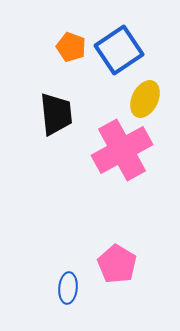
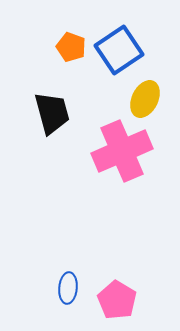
black trapezoid: moved 4 px left, 1 px up; rotated 9 degrees counterclockwise
pink cross: moved 1 px down; rotated 6 degrees clockwise
pink pentagon: moved 36 px down
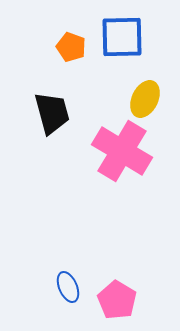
blue square: moved 3 px right, 13 px up; rotated 33 degrees clockwise
pink cross: rotated 36 degrees counterclockwise
blue ellipse: moved 1 px up; rotated 28 degrees counterclockwise
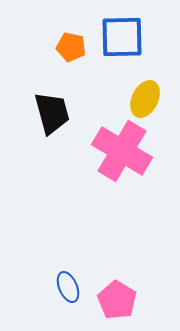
orange pentagon: rotated 8 degrees counterclockwise
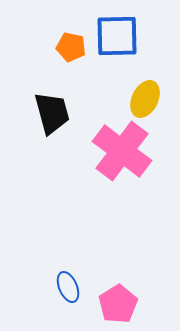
blue square: moved 5 px left, 1 px up
pink cross: rotated 6 degrees clockwise
pink pentagon: moved 1 px right, 4 px down; rotated 9 degrees clockwise
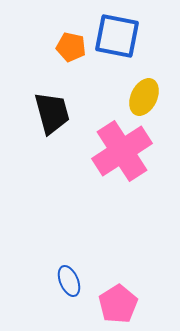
blue square: rotated 12 degrees clockwise
yellow ellipse: moved 1 px left, 2 px up
pink cross: rotated 20 degrees clockwise
blue ellipse: moved 1 px right, 6 px up
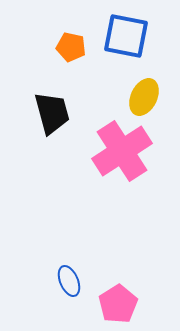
blue square: moved 9 px right
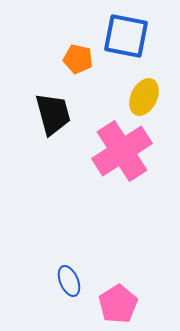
orange pentagon: moved 7 px right, 12 px down
black trapezoid: moved 1 px right, 1 px down
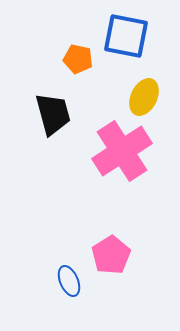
pink pentagon: moved 7 px left, 49 px up
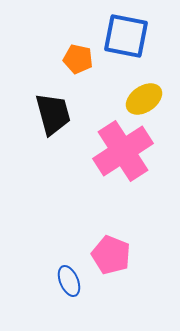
yellow ellipse: moved 2 px down; rotated 30 degrees clockwise
pink cross: moved 1 px right
pink pentagon: rotated 18 degrees counterclockwise
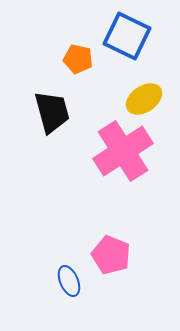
blue square: moved 1 px right; rotated 15 degrees clockwise
black trapezoid: moved 1 px left, 2 px up
